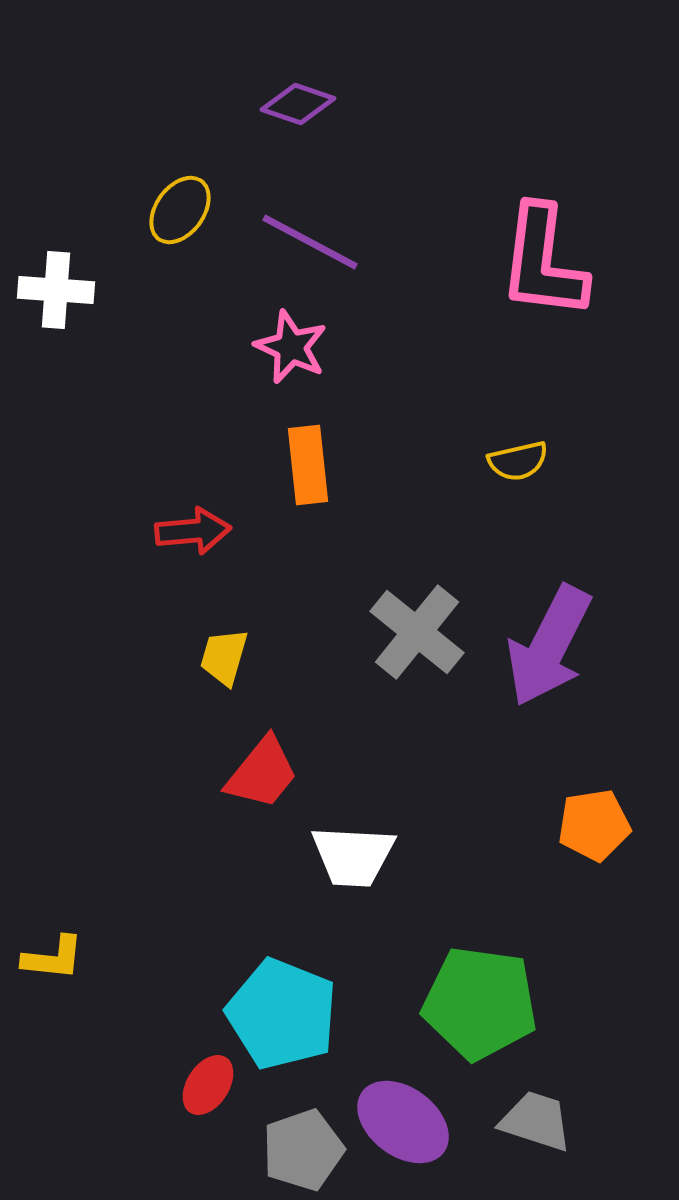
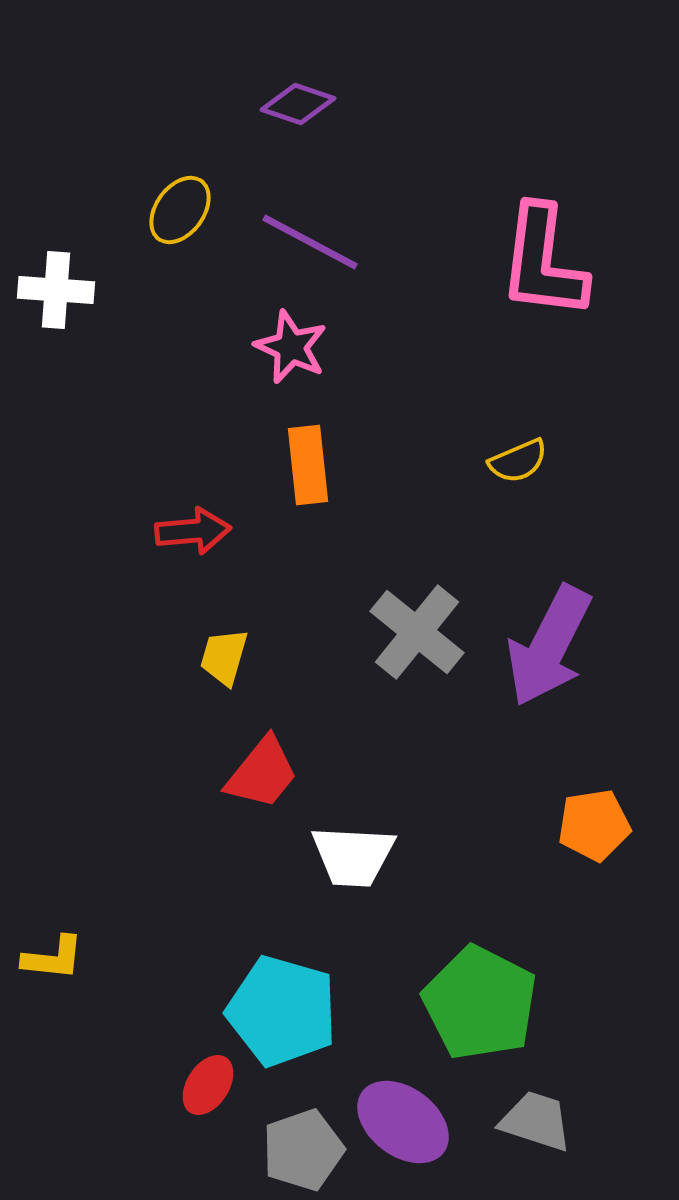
yellow semicircle: rotated 10 degrees counterclockwise
green pentagon: rotated 19 degrees clockwise
cyan pentagon: moved 3 px up; rotated 6 degrees counterclockwise
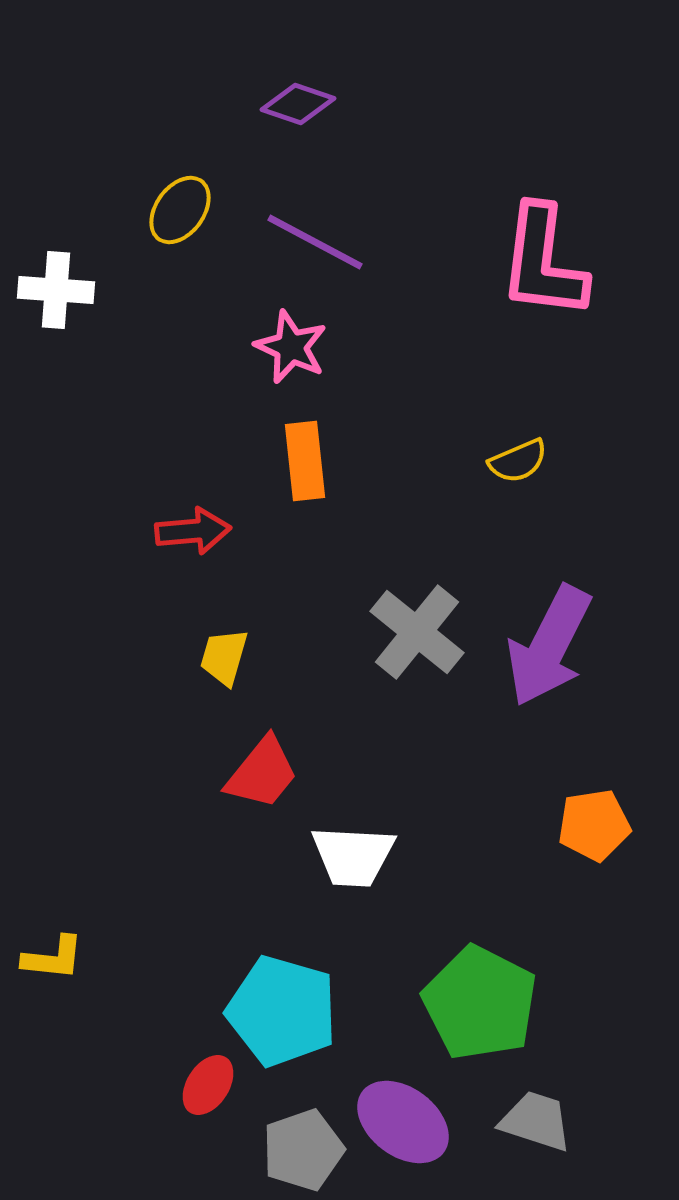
purple line: moved 5 px right
orange rectangle: moved 3 px left, 4 px up
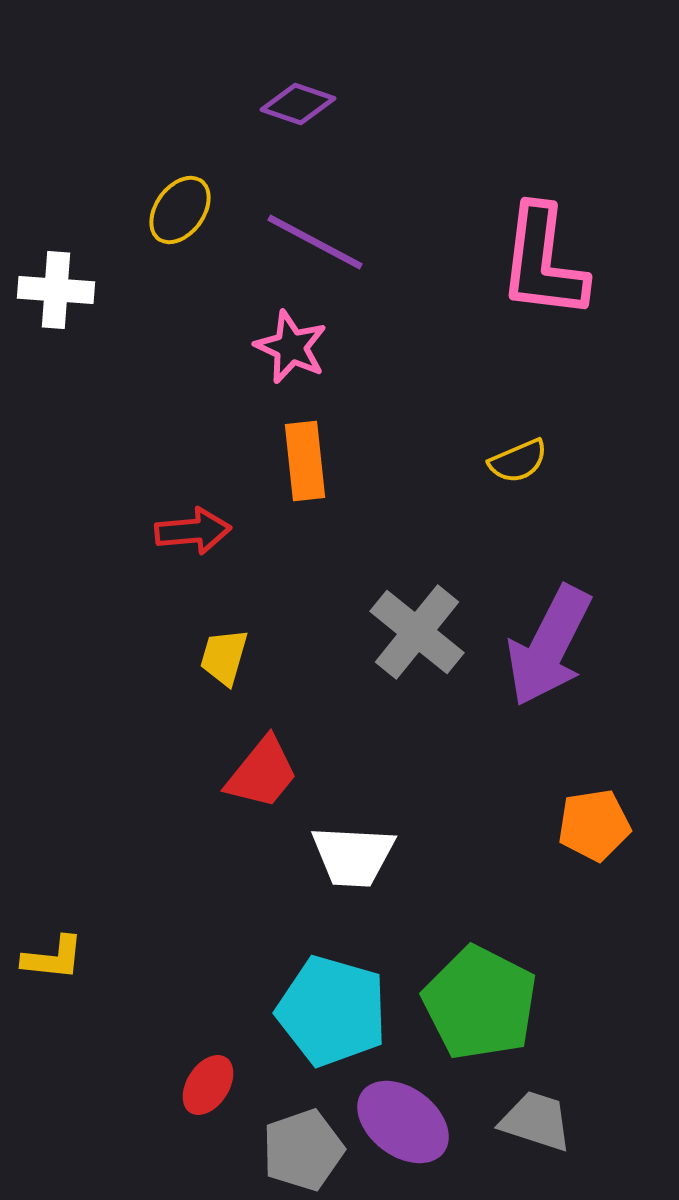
cyan pentagon: moved 50 px right
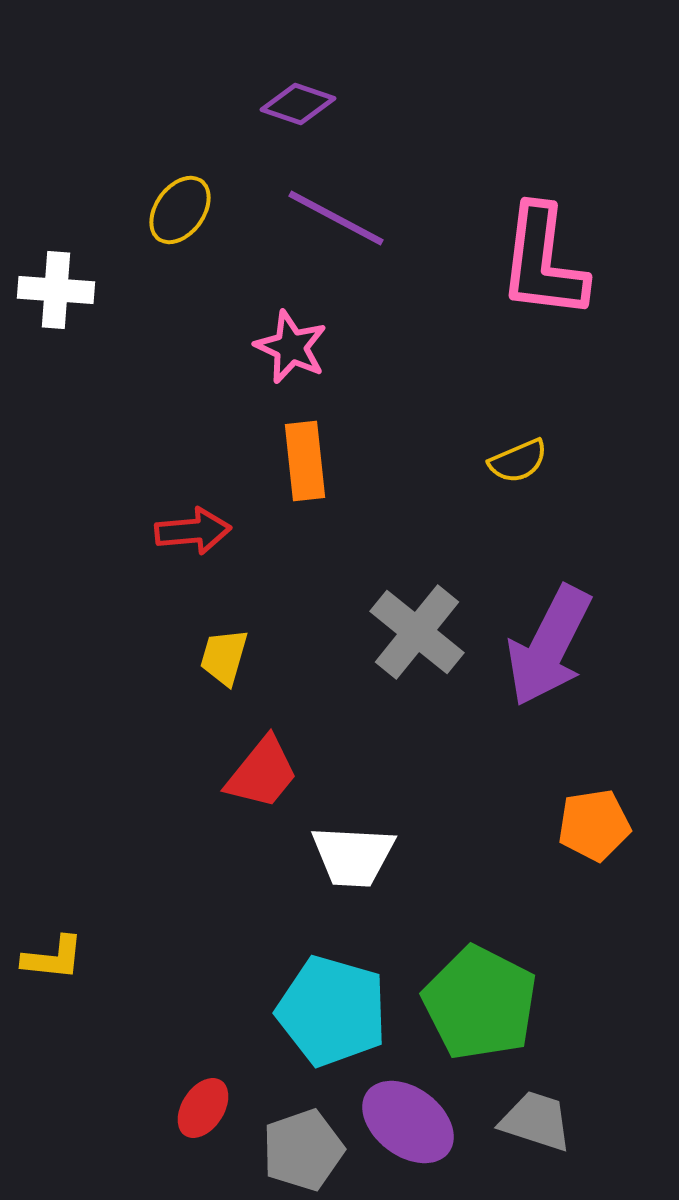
purple line: moved 21 px right, 24 px up
red ellipse: moved 5 px left, 23 px down
purple ellipse: moved 5 px right
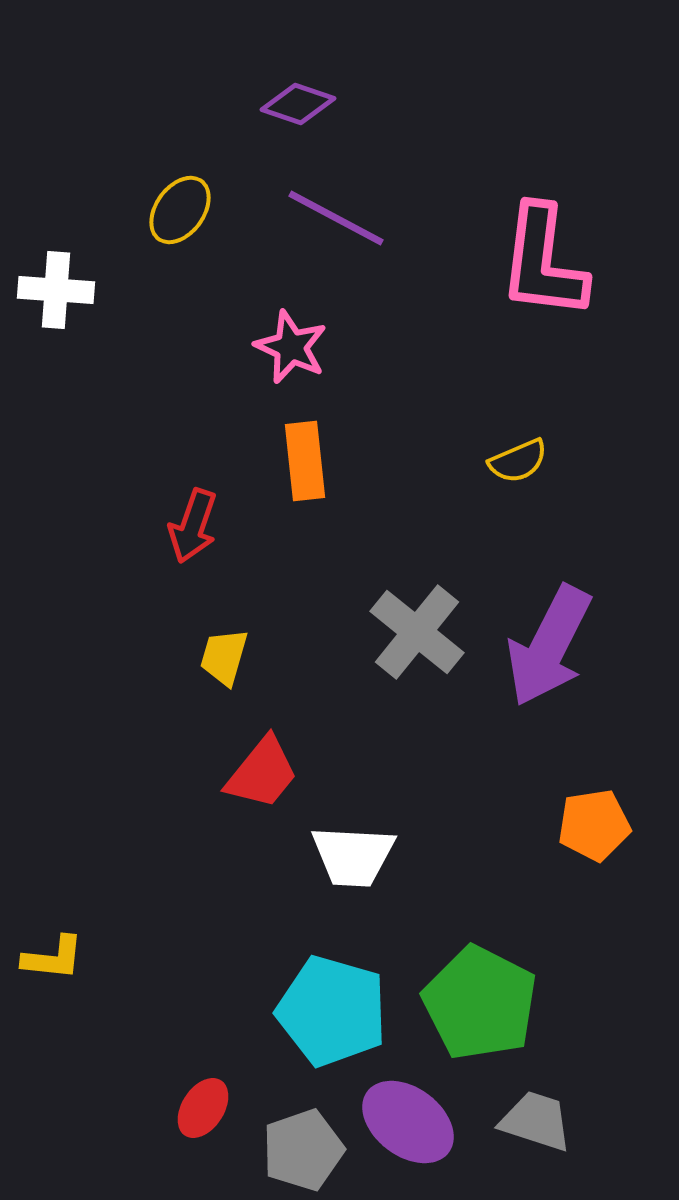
red arrow: moved 5 px up; rotated 114 degrees clockwise
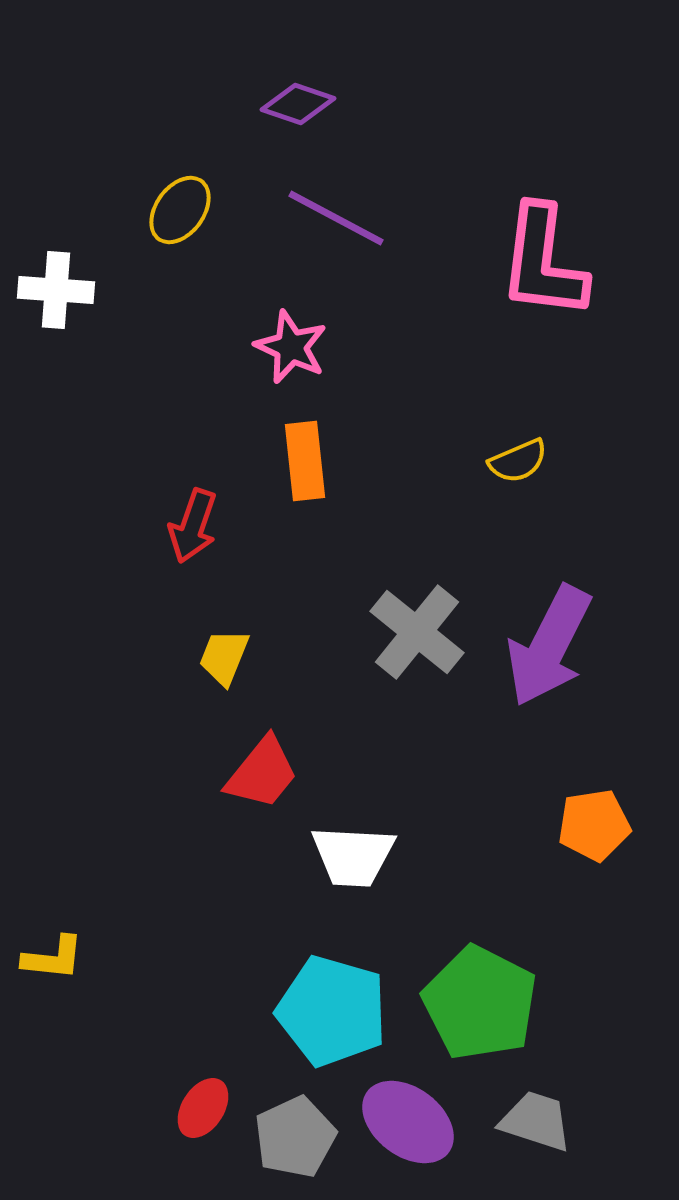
yellow trapezoid: rotated 6 degrees clockwise
gray pentagon: moved 8 px left, 13 px up; rotated 6 degrees counterclockwise
